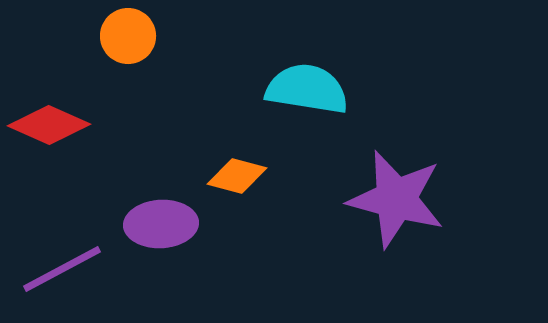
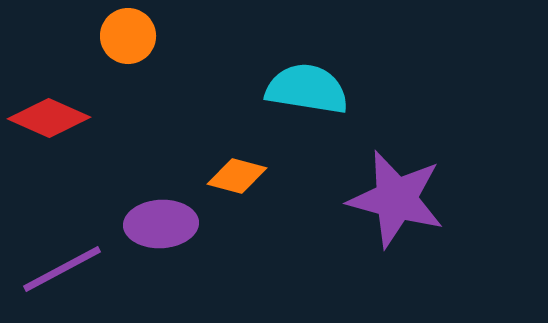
red diamond: moved 7 px up
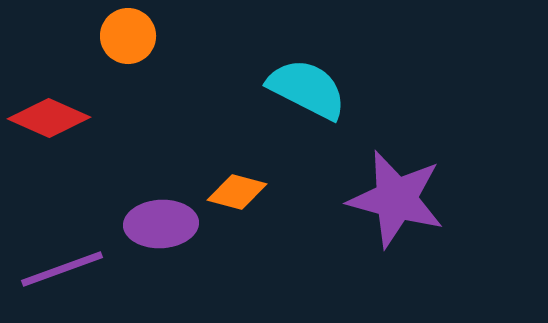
cyan semicircle: rotated 18 degrees clockwise
orange diamond: moved 16 px down
purple line: rotated 8 degrees clockwise
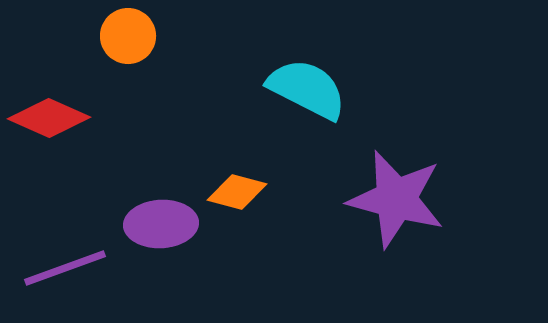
purple line: moved 3 px right, 1 px up
